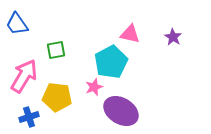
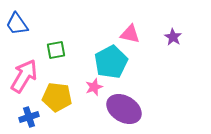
purple ellipse: moved 3 px right, 2 px up
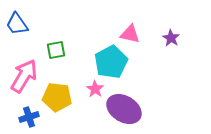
purple star: moved 2 px left, 1 px down
pink star: moved 1 px right, 2 px down; rotated 18 degrees counterclockwise
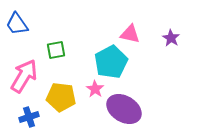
yellow pentagon: moved 4 px right
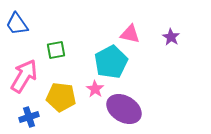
purple star: moved 1 px up
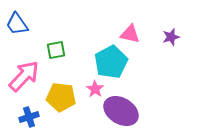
purple star: rotated 24 degrees clockwise
pink arrow: rotated 12 degrees clockwise
purple ellipse: moved 3 px left, 2 px down
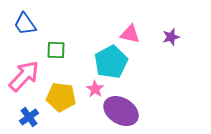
blue trapezoid: moved 8 px right
green square: rotated 12 degrees clockwise
blue cross: rotated 18 degrees counterclockwise
